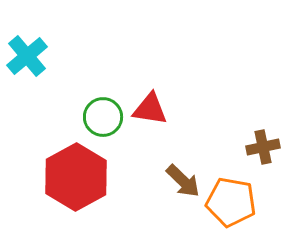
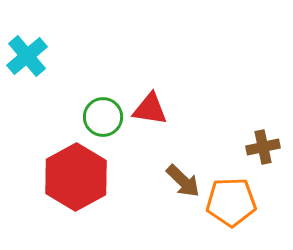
orange pentagon: rotated 12 degrees counterclockwise
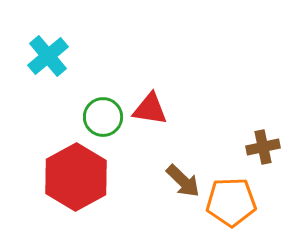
cyan cross: moved 21 px right
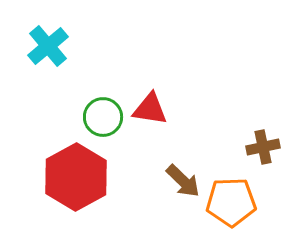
cyan cross: moved 10 px up
